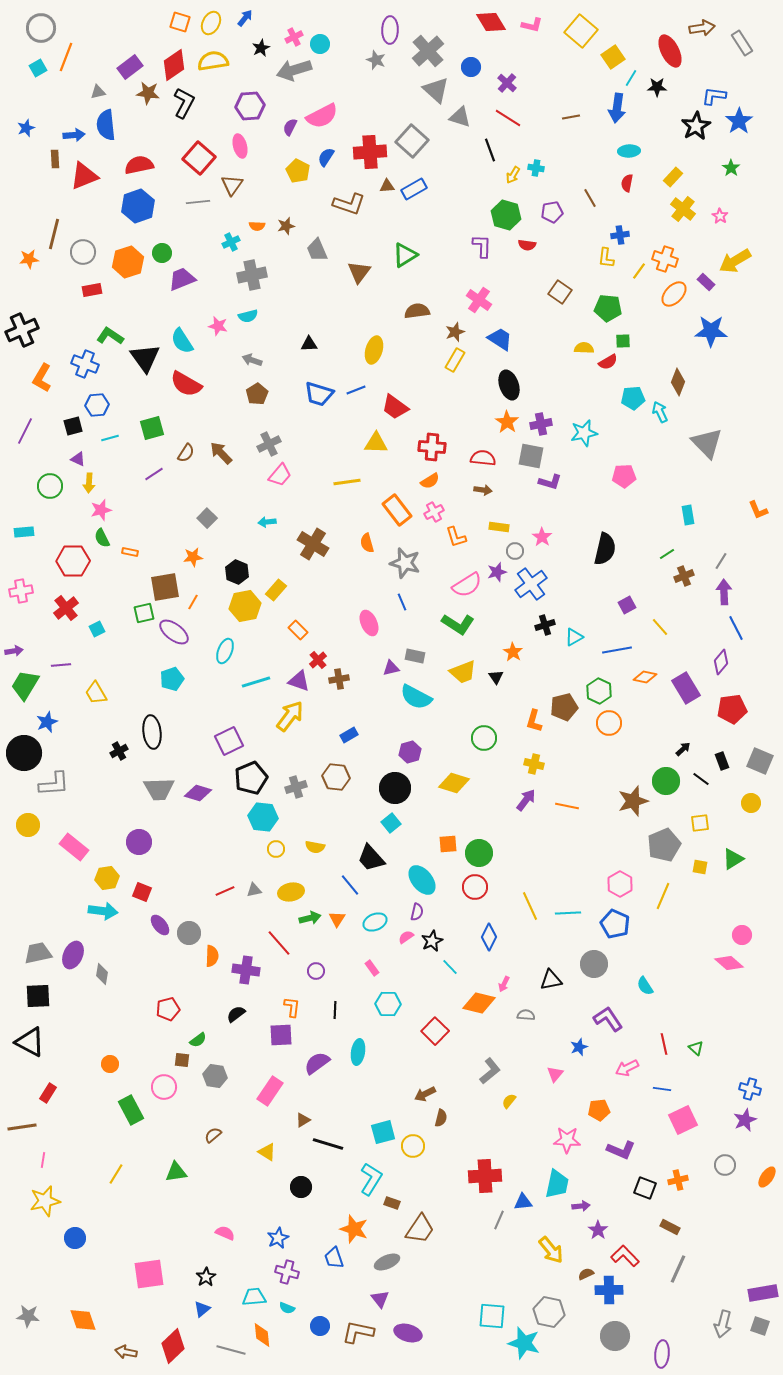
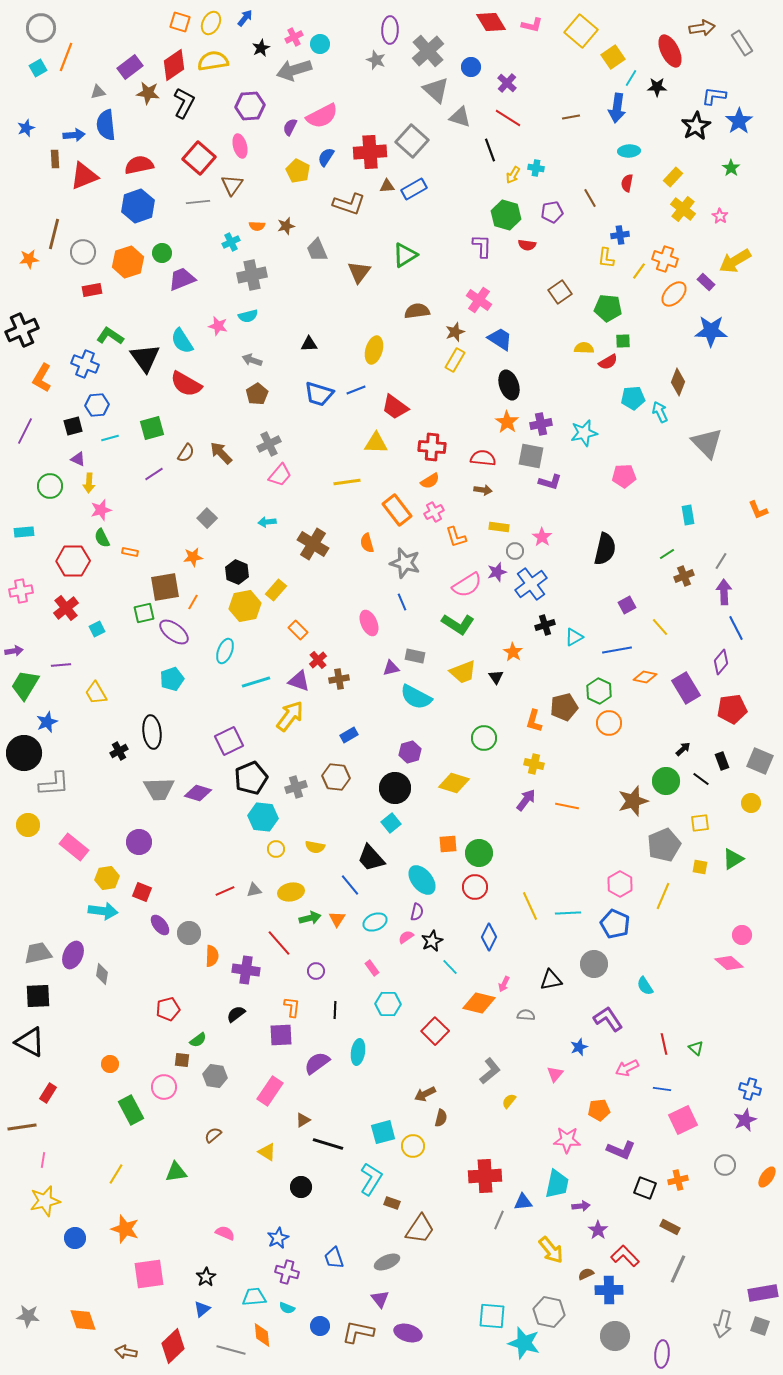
brown square at (560, 292): rotated 20 degrees clockwise
orange star at (354, 1229): moved 229 px left
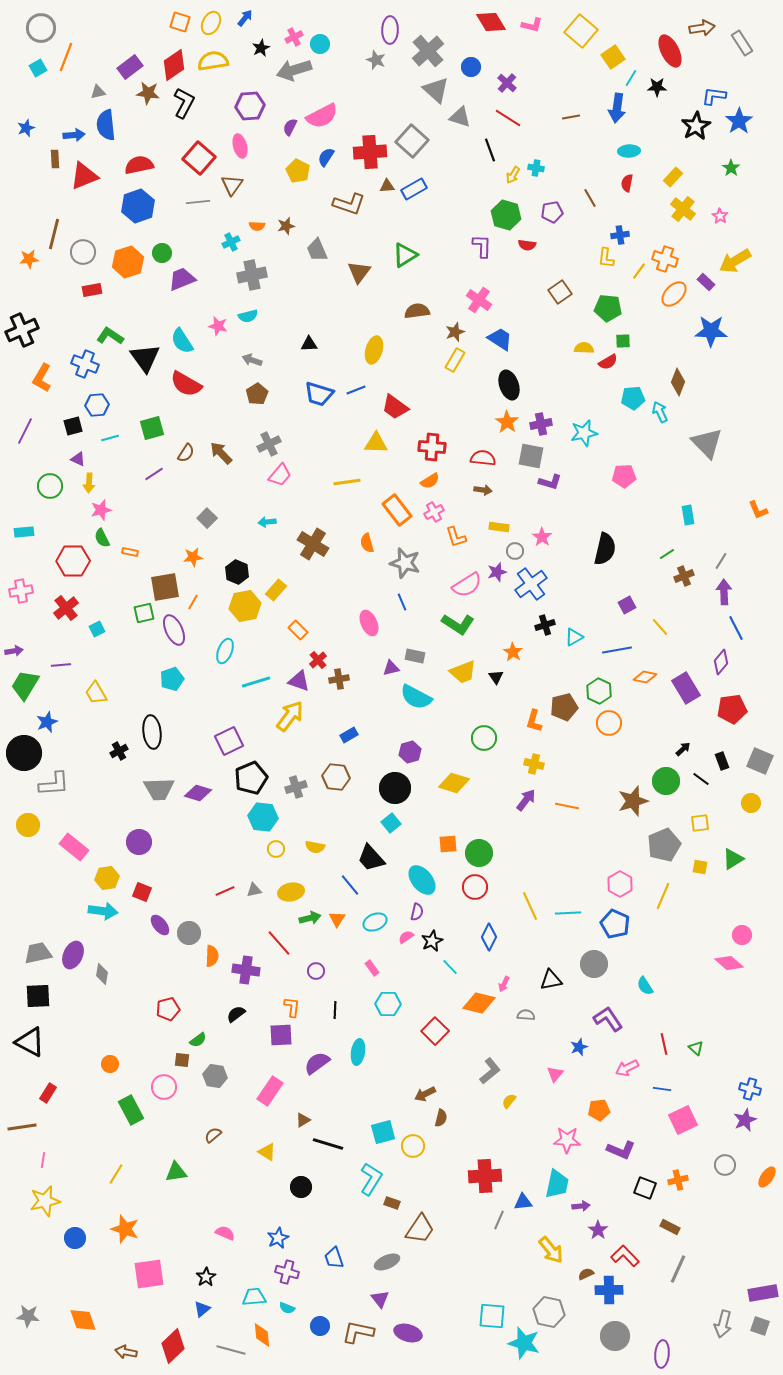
purple ellipse at (174, 632): moved 2 px up; rotated 28 degrees clockwise
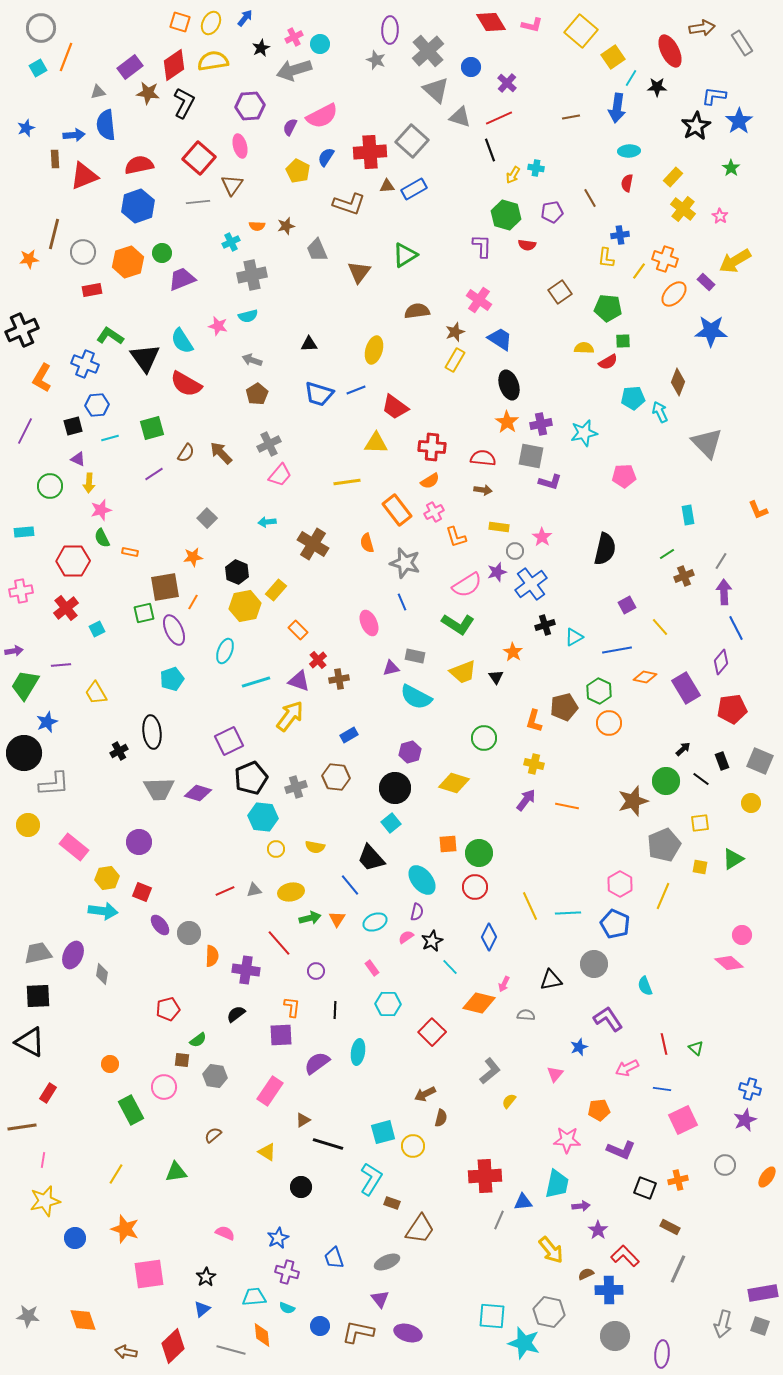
red line at (508, 118): moved 9 px left; rotated 56 degrees counterclockwise
cyan semicircle at (645, 986): rotated 12 degrees clockwise
red square at (435, 1031): moved 3 px left, 1 px down
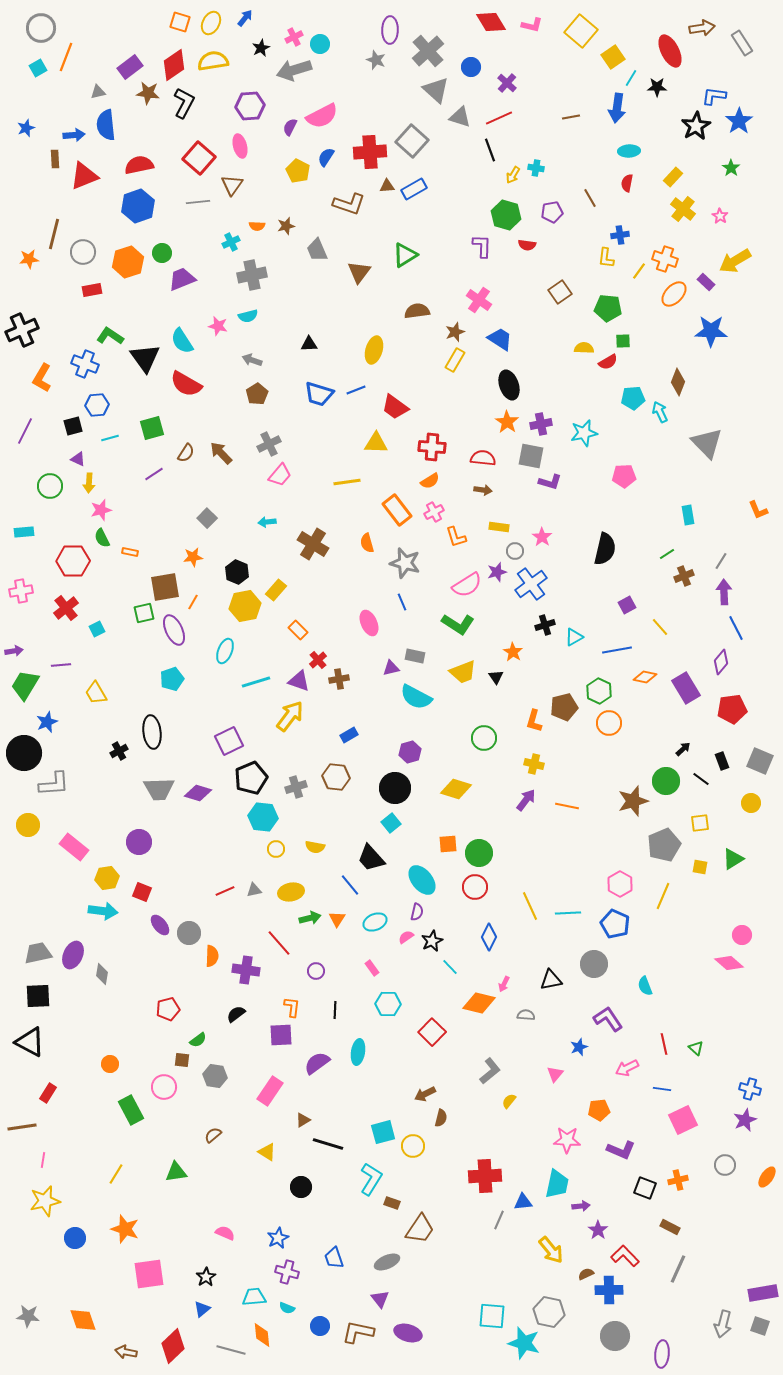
yellow diamond at (454, 783): moved 2 px right, 6 px down
